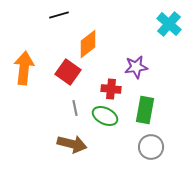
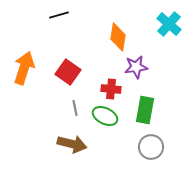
orange diamond: moved 30 px right, 7 px up; rotated 44 degrees counterclockwise
orange arrow: rotated 12 degrees clockwise
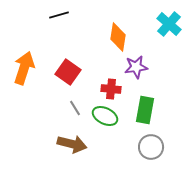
gray line: rotated 21 degrees counterclockwise
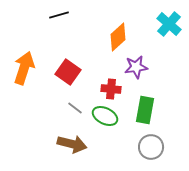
orange diamond: rotated 40 degrees clockwise
gray line: rotated 21 degrees counterclockwise
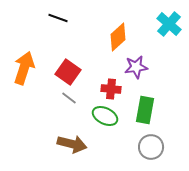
black line: moved 1 px left, 3 px down; rotated 36 degrees clockwise
gray line: moved 6 px left, 10 px up
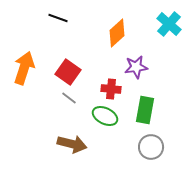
orange diamond: moved 1 px left, 4 px up
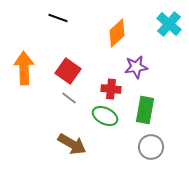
orange arrow: rotated 20 degrees counterclockwise
red square: moved 1 px up
brown arrow: rotated 16 degrees clockwise
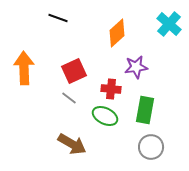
red square: moved 6 px right; rotated 30 degrees clockwise
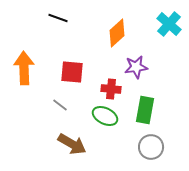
red square: moved 2 px left, 1 px down; rotated 30 degrees clockwise
gray line: moved 9 px left, 7 px down
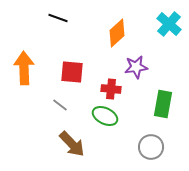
green rectangle: moved 18 px right, 6 px up
brown arrow: rotated 16 degrees clockwise
